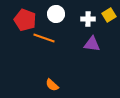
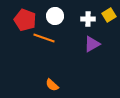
white circle: moved 1 px left, 2 px down
purple triangle: rotated 36 degrees counterclockwise
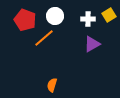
orange line: rotated 60 degrees counterclockwise
orange semicircle: rotated 64 degrees clockwise
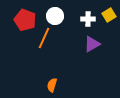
orange line: rotated 25 degrees counterclockwise
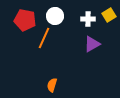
red pentagon: rotated 10 degrees counterclockwise
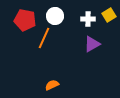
orange semicircle: rotated 48 degrees clockwise
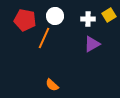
orange semicircle: rotated 112 degrees counterclockwise
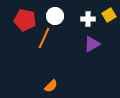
orange semicircle: moved 1 px left, 1 px down; rotated 88 degrees counterclockwise
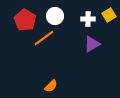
red pentagon: rotated 20 degrees clockwise
orange line: rotated 30 degrees clockwise
